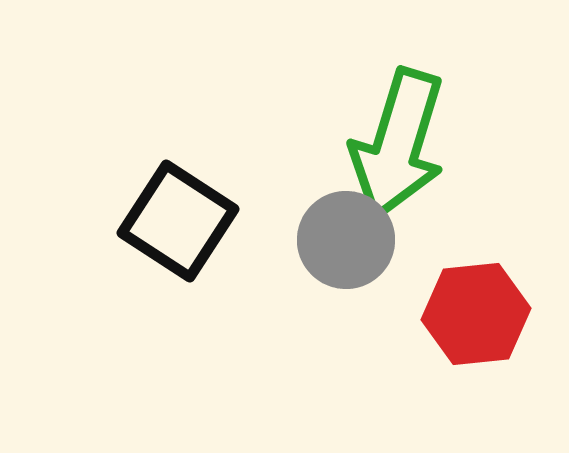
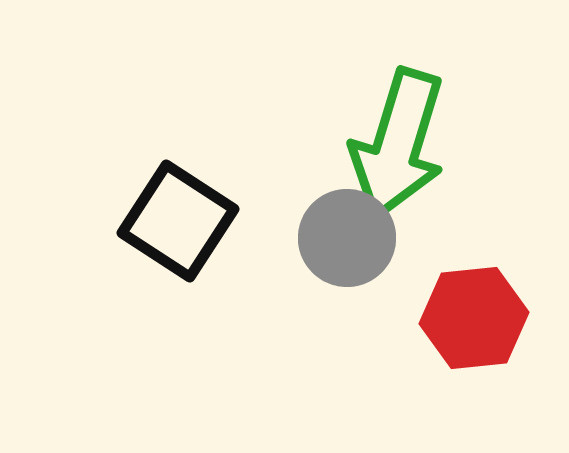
gray circle: moved 1 px right, 2 px up
red hexagon: moved 2 px left, 4 px down
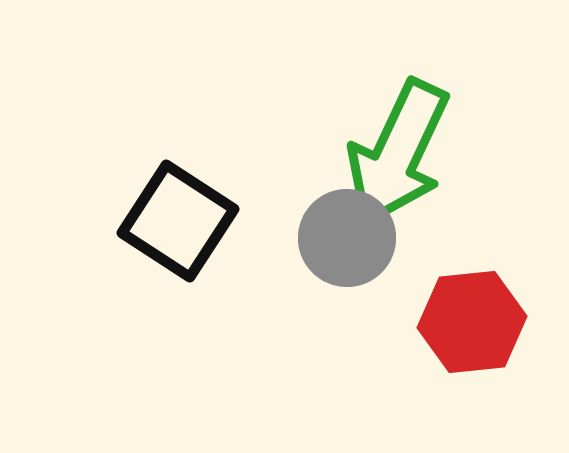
green arrow: moved 9 px down; rotated 8 degrees clockwise
red hexagon: moved 2 px left, 4 px down
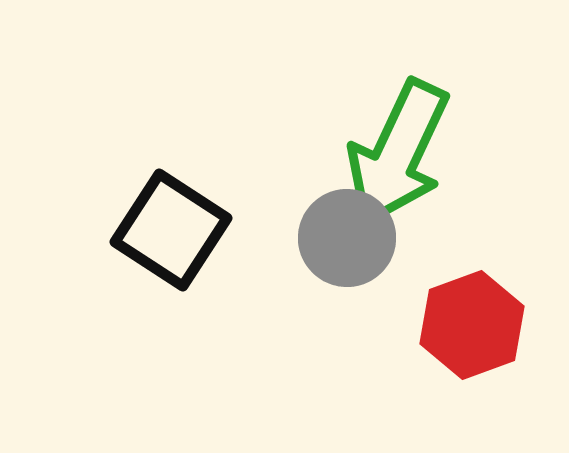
black square: moved 7 px left, 9 px down
red hexagon: moved 3 px down; rotated 14 degrees counterclockwise
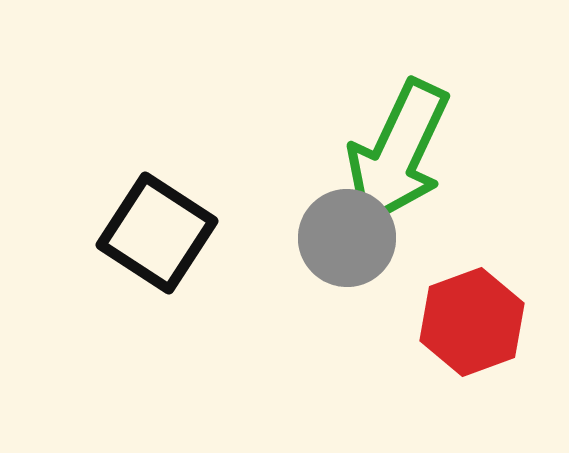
black square: moved 14 px left, 3 px down
red hexagon: moved 3 px up
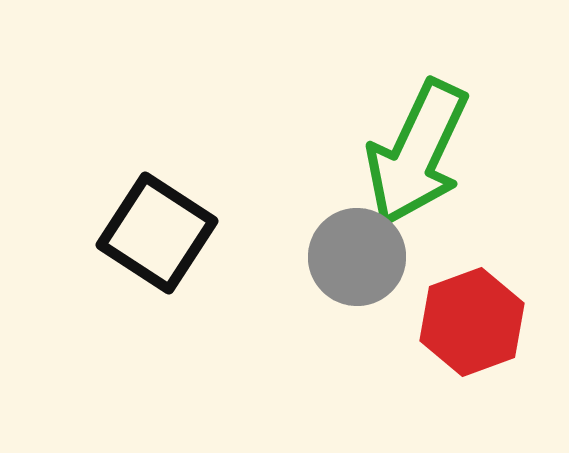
green arrow: moved 19 px right
gray circle: moved 10 px right, 19 px down
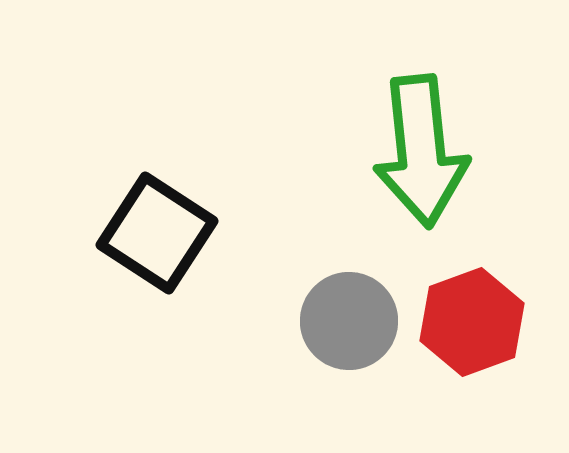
green arrow: moved 4 px right, 2 px up; rotated 31 degrees counterclockwise
gray circle: moved 8 px left, 64 px down
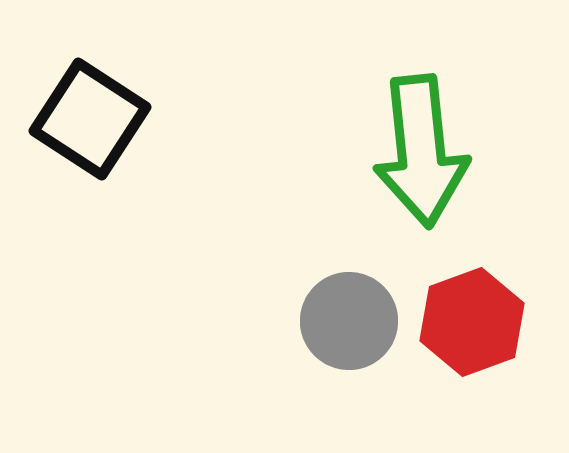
black square: moved 67 px left, 114 px up
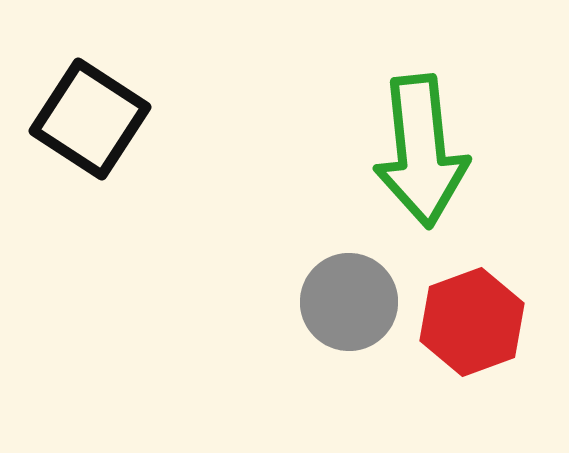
gray circle: moved 19 px up
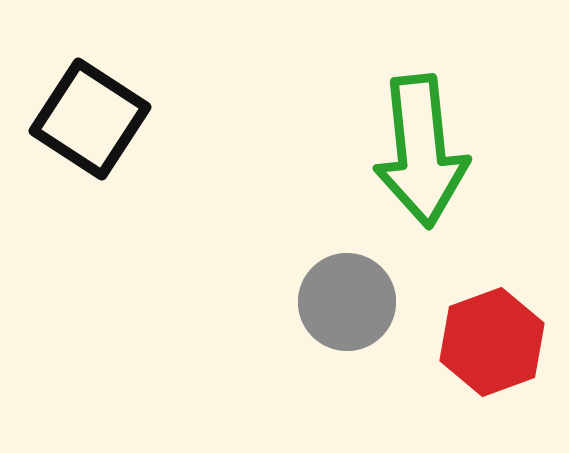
gray circle: moved 2 px left
red hexagon: moved 20 px right, 20 px down
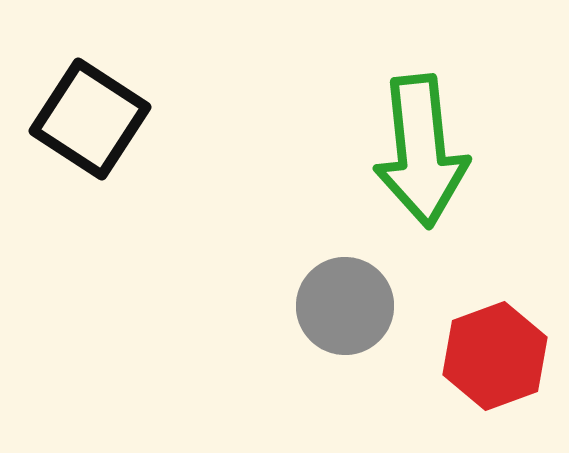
gray circle: moved 2 px left, 4 px down
red hexagon: moved 3 px right, 14 px down
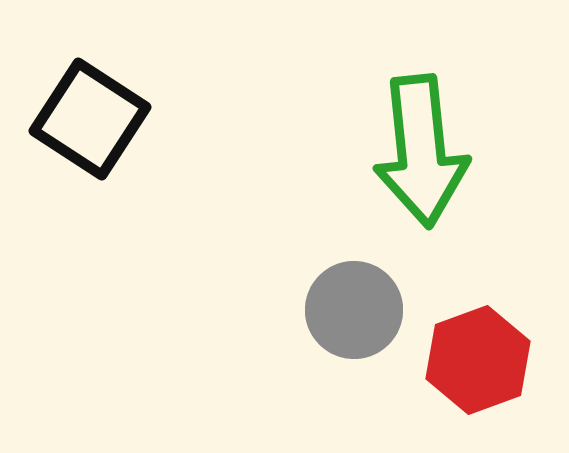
gray circle: moved 9 px right, 4 px down
red hexagon: moved 17 px left, 4 px down
